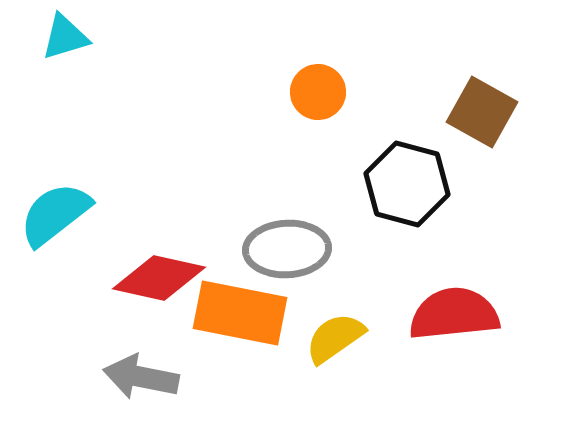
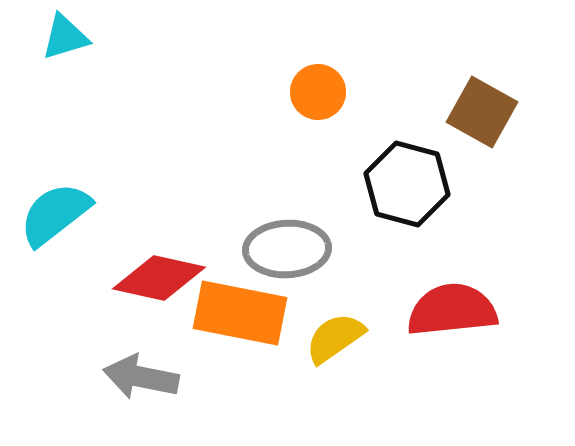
red semicircle: moved 2 px left, 4 px up
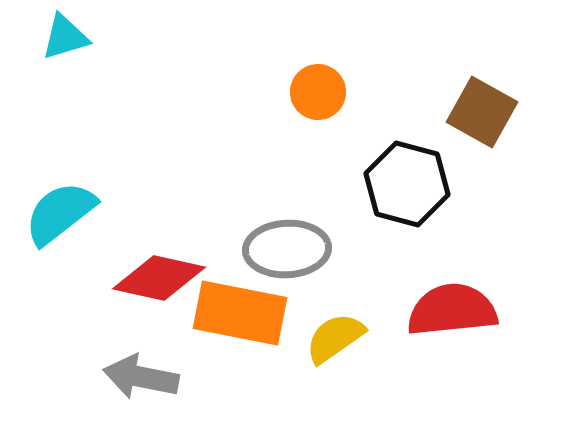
cyan semicircle: moved 5 px right, 1 px up
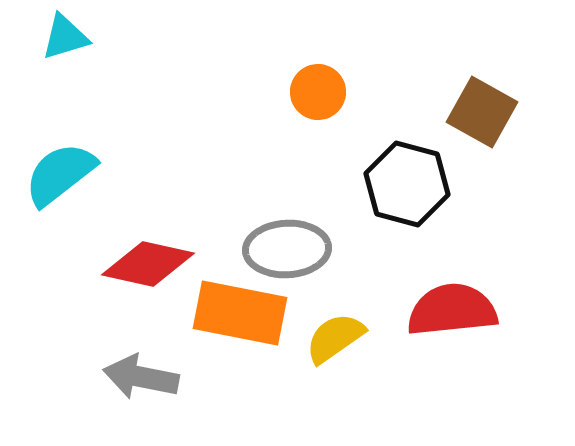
cyan semicircle: moved 39 px up
red diamond: moved 11 px left, 14 px up
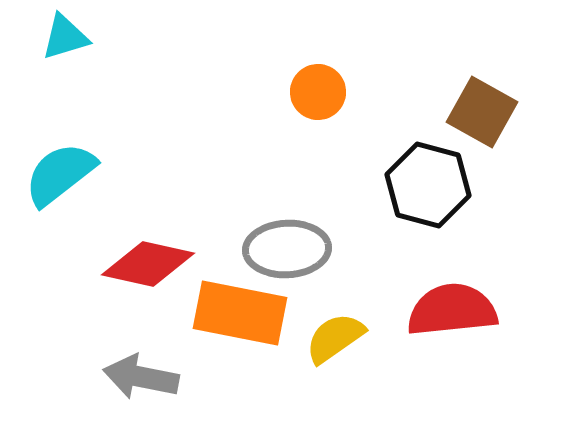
black hexagon: moved 21 px right, 1 px down
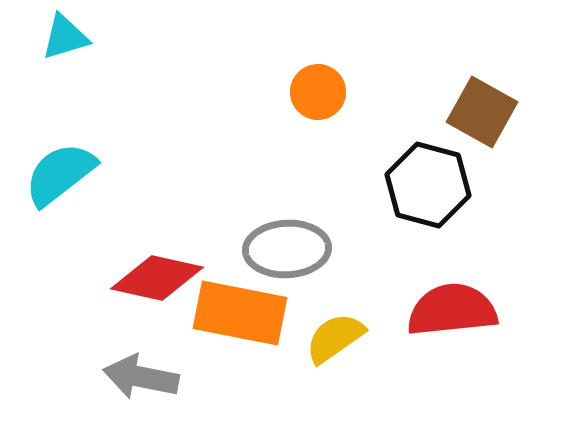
red diamond: moved 9 px right, 14 px down
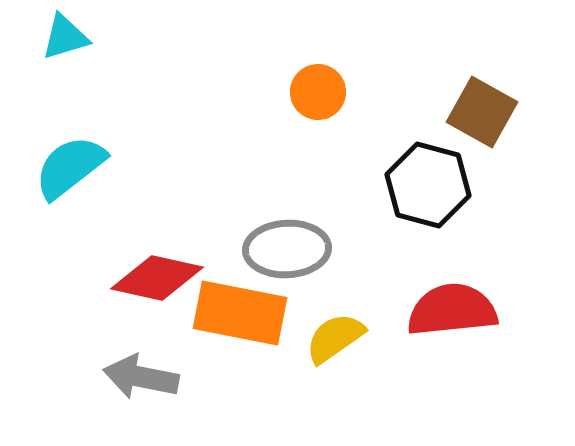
cyan semicircle: moved 10 px right, 7 px up
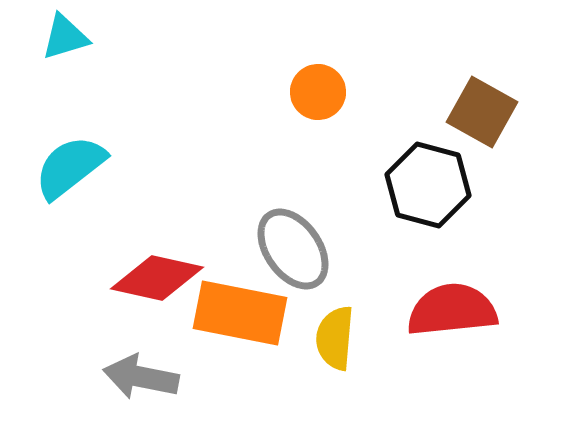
gray ellipse: moved 6 px right; rotated 58 degrees clockwise
yellow semicircle: rotated 50 degrees counterclockwise
